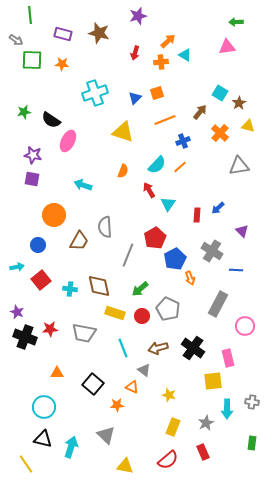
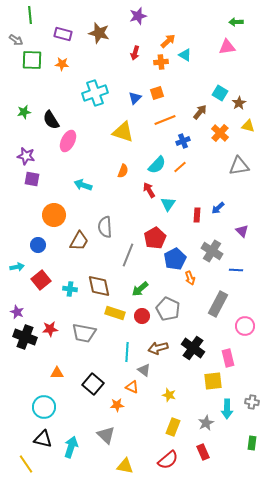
black semicircle at (51, 120): rotated 24 degrees clockwise
purple star at (33, 155): moved 7 px left, 1 px down
cyan line at (123, 348): moved 4 px right, 4 px down; rotated 24 degrees clockwise
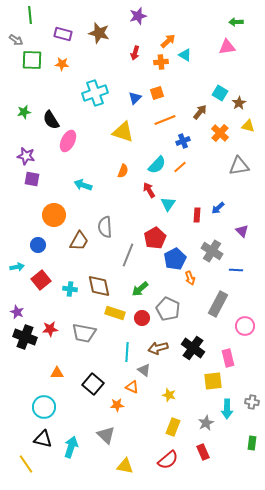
red circle at (142, 316): moved 2 px down
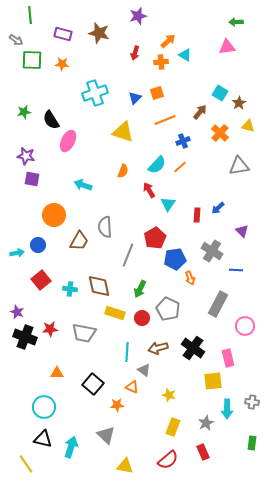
blue pentagon at (175, 259): rotated 20 degrees clockwise
cyan arrow at (17, 267): moved 14 px up
green arrow at (140, 289): rotated 24 degrees counterclockwise
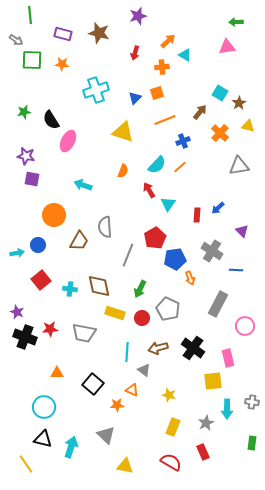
orange cross at (161, 62): moved 1 px right, 5 px down
cyan cross at (95, 93): moved 1 px right, 3 px up
orange triangle at (132, 387): moved 3 px down
red semicircle at (168, 460): moved 3 px right, 2 px down; rotated 110 degrees counterclockwise
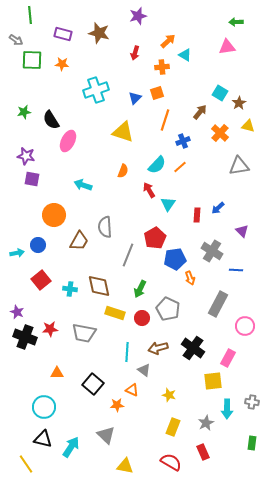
orange line at (165, 120): rotated 50 degrees counterclockwise
pink rectangle at (228, 358): rotated 42 degrees clockwise
cyan arrow at (71, 447): rotated 15 degrees clockwise
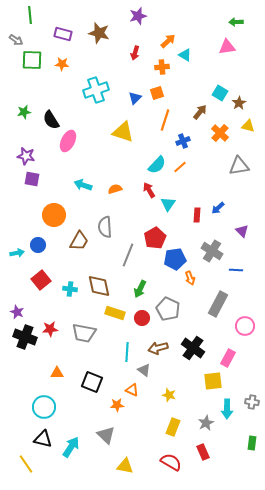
orange semicircle at (123, 171): moved 8 px left, 18 px down; rotated 128 degrees counterclockwise
black square at (93, 384): moved 1 px left, 2 px up; rotated 20 degrees counterclockwise
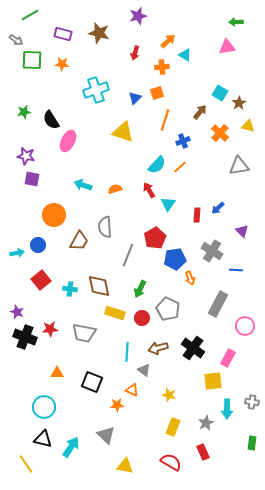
green line at (30, 15): rotated 66 degrees clockwise
